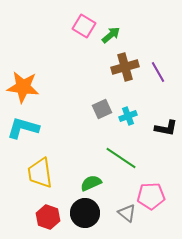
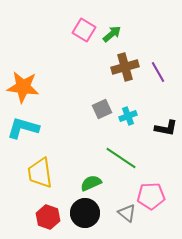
pink square: moved 4 px down
green arrow: moved 1 px right, 1 px up
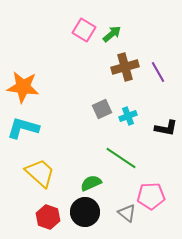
yellow trapezoid: rotated 140 degrees clockwise
black circle: moved 1 px up
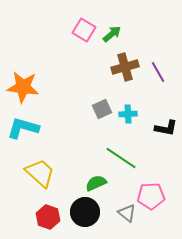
cyan cross: moved 2 px up; rotated 18 degrees clockwise
green semicircle: moved 5 px right
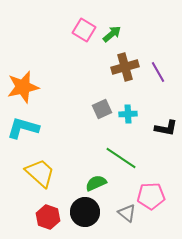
orange star: rotated 20 degrees counterclockwise
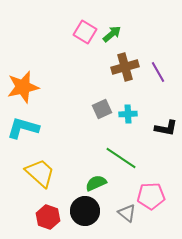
pink square: moved 1 px right, 2 px down
black circle: moved 1 px up
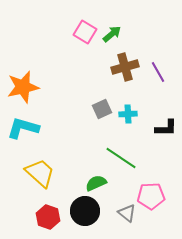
black L-shape: rotated 10 degrees counterclockwise
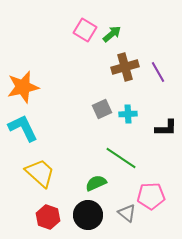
pink square: moved 2 px up
cyan L-shape: rotated 48 degrees clockwise
black circle: moved 3 px right, 4 px down
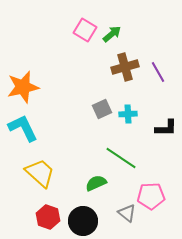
black circle: moved 5 px left, 6 px down
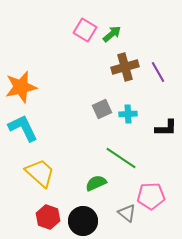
orange star: moved 2 px left
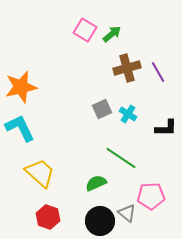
brown cross: moved 2 px right, 1 px down
cyan cross: rotated 36 degrees clockwise
cyan L-shape: moved 3 px left
black circle: moved 17 px right
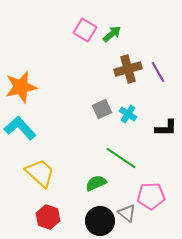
brown cross: moved 1 px right, 1 px down
cyan L-shape: rotated 16 degrees counterclockwise
